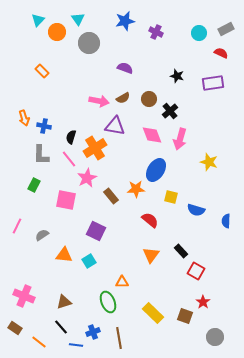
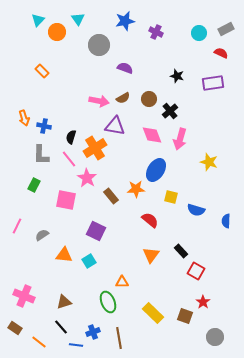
gray circle at (89, 43): moved 10 px right, 2 px down
pink star at (87, 178): rotated 12 degrees counterclockwise
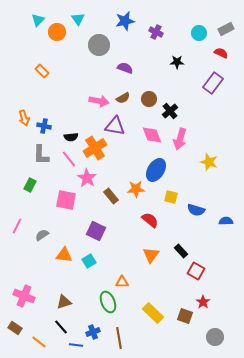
black star at (177, 76): moved 14 px up; rotated 16 degrees counterclockwise
purple rectangle at (213, 83): rotated 45 degrees counterclockwise
black semicircle at (71, 137): rotated 112 degrees counterclockwise
green rectangle at (34, 185): moved 4 px left
blue semicircle at (226, 221): rotated 88 degrees clockwise
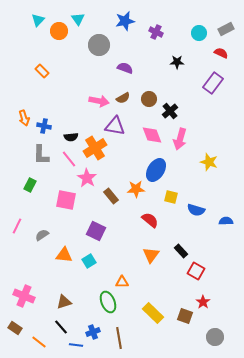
orange circle at (57, 32): moved 2 px right, 1 px up
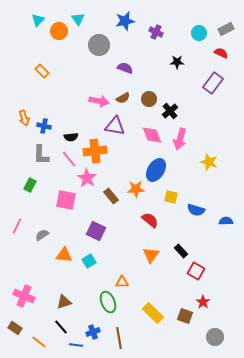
orange cross at (95, 148): moved 3 px down; rotated 25 degrees clockwise
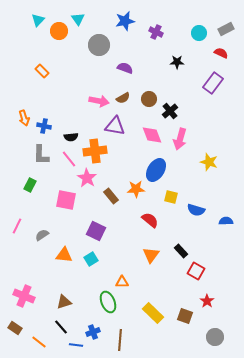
cyan square at (89, 261): moved 2 px right, 2 px up
red star at (203, 302): moved 4 px right, 1 px up
brown line at (119, 338): moved 1 px right, 2 px down; rotated 15 degrees clockwise
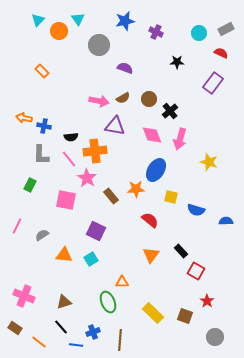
orange arrow at (24, 118): rotated 119 degrees clockwise
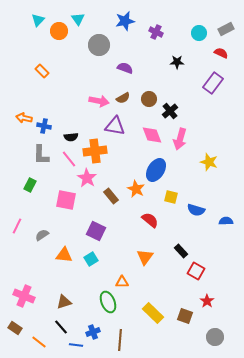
orange star at (136, 189): rotated 30 degrees clockwise
orange triangle at (151, 255): moved 6 px left, 2 px down
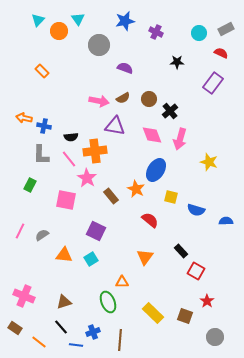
pink line at (17, 226): moved 3 px right, 5 px down
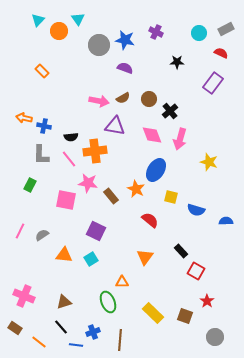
blue star at (125, 21): moved 19 px down; rotated 24 degrees clockwise
pink star at (87, 178): moved 1 px right, 5 px down; rotated 24 degrees counterclockwise
